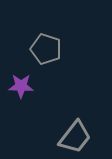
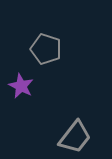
purple star: rotated 25 degrees clockwise
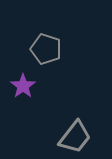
purple star: moved 2 px right; rotated 10 degrees clockwise
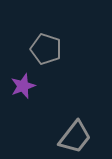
purple star: rotated 15 degrees clockwise
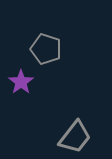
purple star: moved 2 px left, 4 px up; rotated 15 degrees counterclockwise
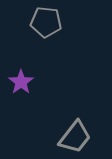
gray pentagon: moved 27 px up; rotated 12 degrees counterclockwise
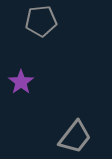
gray pentagon: moved 5 px left, 1 px up; rotated 12 degrees counterclockwise
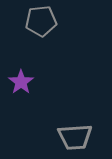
gray trapezoid: rotated 48 degrees clockwise
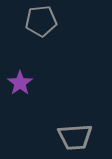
purple star: moved 1 px left, 1 px down
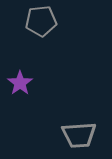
gray trapezoid: moved 4 px right, 2 px up
